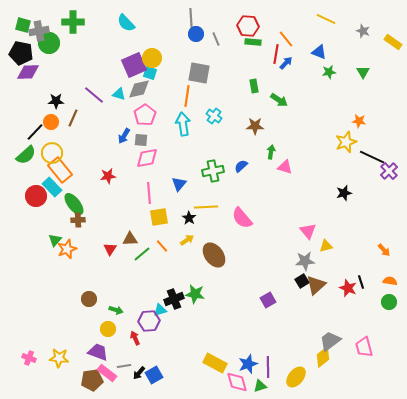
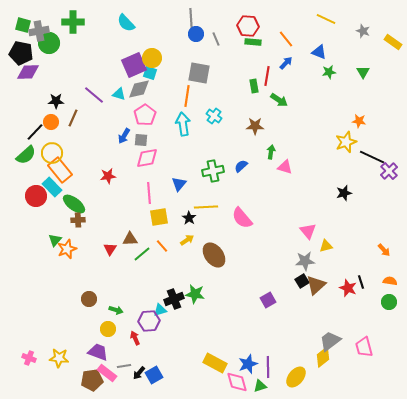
red line at (276, 54): moved 9 px left, 22 px down
green ellipse at (74, 204): rotated 15 degrees counterclockwise
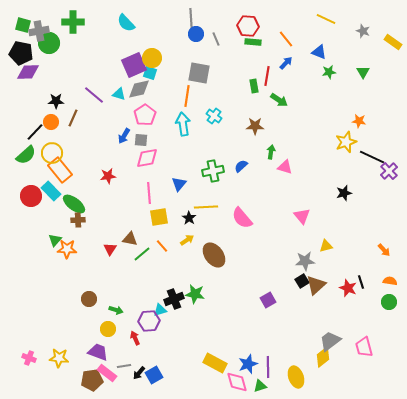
cyan rectangle at (52, 187): moved 1 px left, 4 px down
red circle at (36, 196): moved 5 px left
pink triangle at (308, 231): moved 6 px left, 15 px up
brown triangle at (130, 239): rotated 14 degrees clockwise
orange star at (67, 249): rotated 24 degrees clockwise
yellow ellipse at (296, 377): rotated 60 degrees counterclockwise
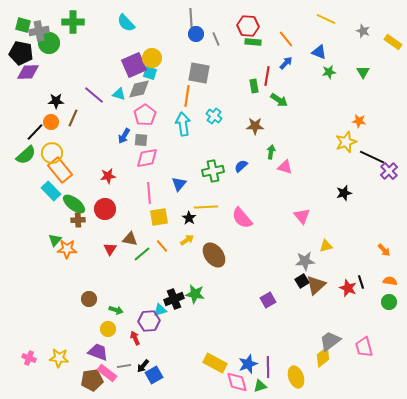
red circle at (31, 196): moved 74 px right, 13 px down
black arrow at (139, 373): moved 4 px right, 7 px up
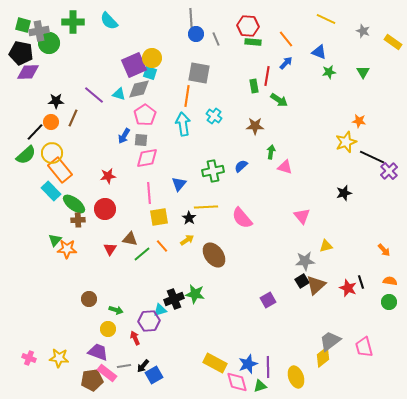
cyan semicircle at (126, 23): moved 17 px left, 2 px up
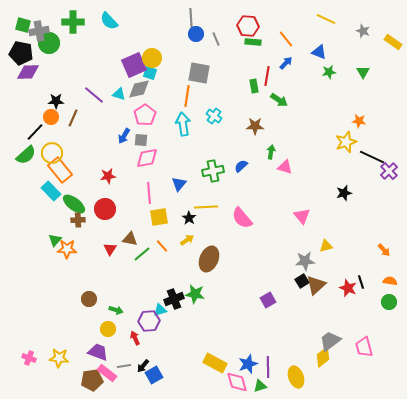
orange circle at (51, 122): moved 5 px up
brown ellipse at (214, 255): moved 5 px left, 4 px down; rotated 60 degrees clockwise
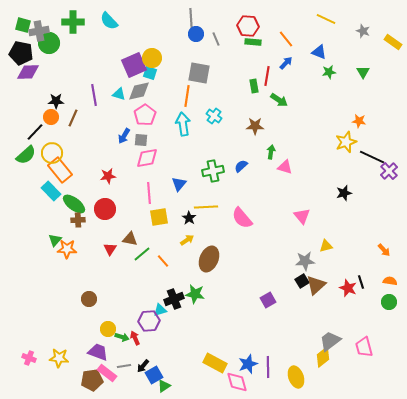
gray diamond at (139, 89): moved 2 px down
purple line at (94, 95): rotated 40 degrees clockwise
orange line at (162, 246): moved 1 px right, 15 px down
green arrow at (116, 310): moved 6 px right, 27 px down
green triangle at (260, 386): moved 96 px left; rotated 16 degrees counterclockwise
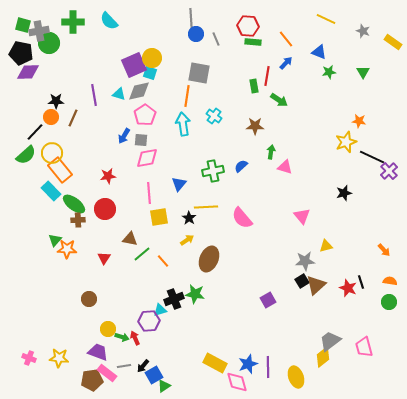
red triangle at (110, 249): moved 6 px left, 9 px down
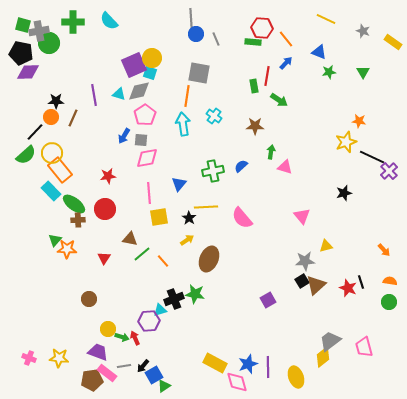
red hexagon at (248, 26): moved 14 px right, 2 px down
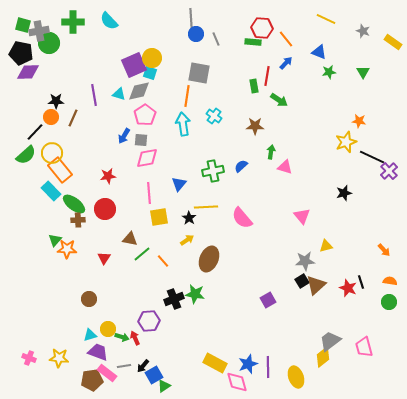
cyan triangle at (160, 310): moved 70 px left, 25 px down
